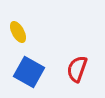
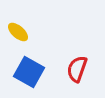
yellow ellipse: rotated 20 degrees counterclockwise
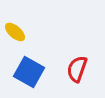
yellow ellipse: moved 3 px left
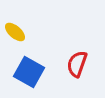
red semicircle: moved 5 px up
